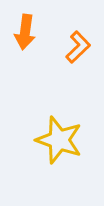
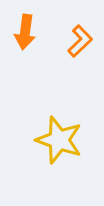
orange L-shape: moved 2 px right, 6 px up
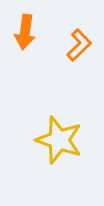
orange L-shape: moved 1 px left, 4 px down
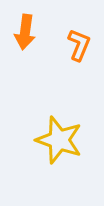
orange L-shape: rotated 24 degrees counterclockwise
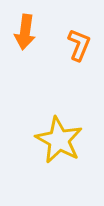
yellow star: rotated 9 degrees clockwise
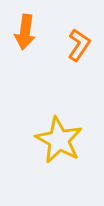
orange L-shape: rotated 12 degrees clockwise
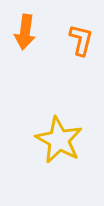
orange L-shape: moved 2 px right, 5 px up; rotated 20 degrees counterclockwise
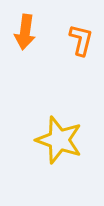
yellow star: rotated 9 degrees counterclockwise
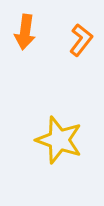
orange L-shape: rotated 24 degrees clockwise
